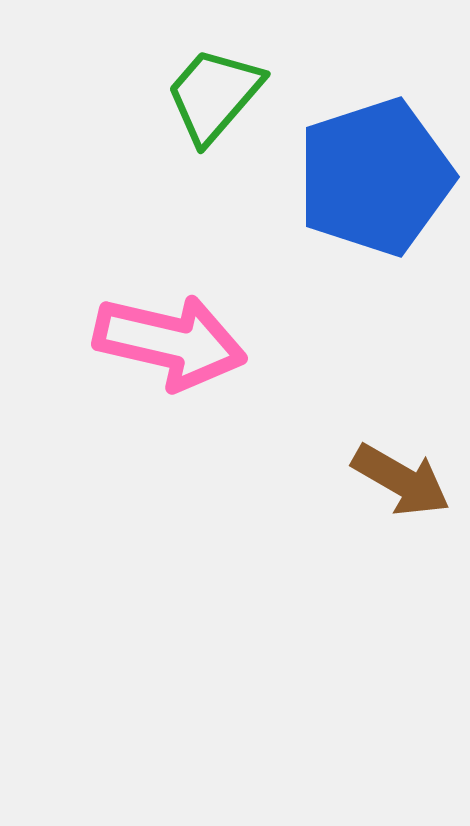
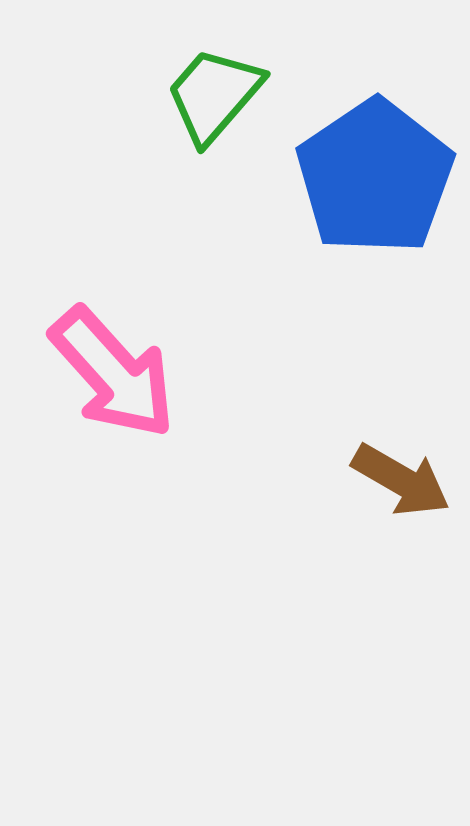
blue pentagon: rotated 16 degrees counterclockwise
pink arrow: moved 57 px left, 31 px down; rotated 35 degrees clockwise
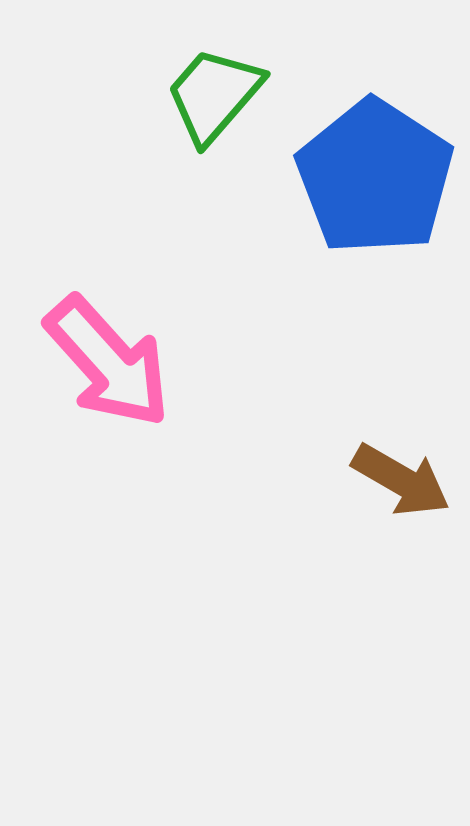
blue pentagon: rotated 5 degrees counterclockwise
pink arrow: moved 5 px left, 11 px up
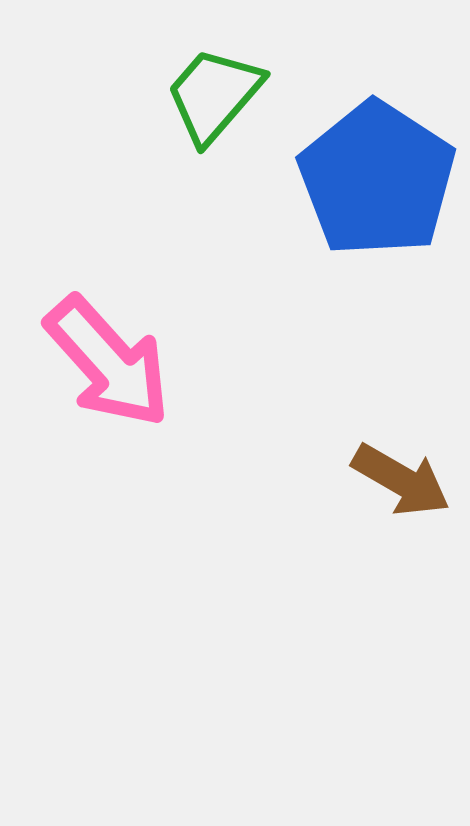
blue pentagon: moved 2 px right, 2 px down
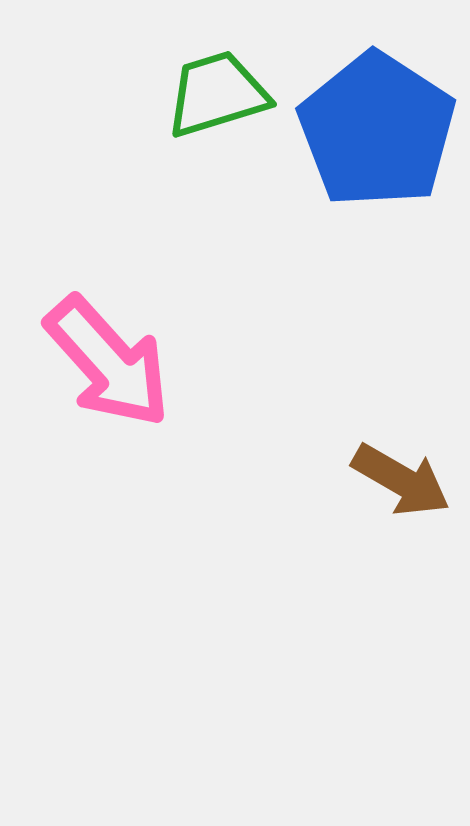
green trapezoid: moved 3 px right, 1 px up; rotated 32 degrees clockwise
blue pentagon: moved 49 px up
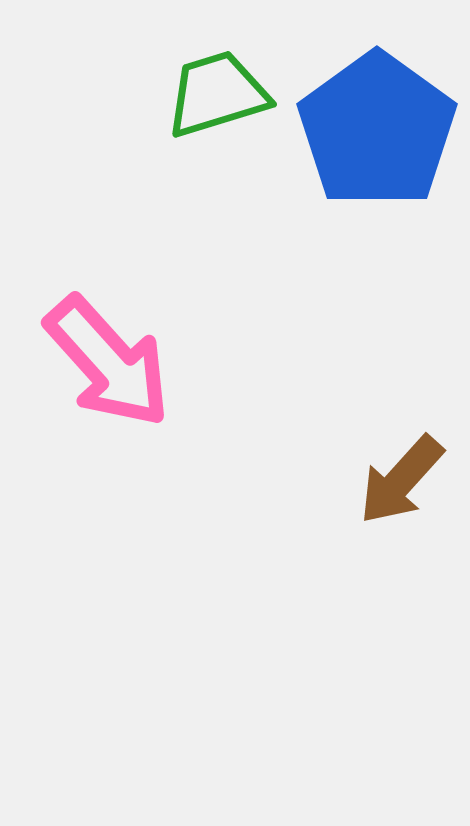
blue pentagon: rotated 3 degrees clockwise
brown arrow: rotated 102 degrees clockwise
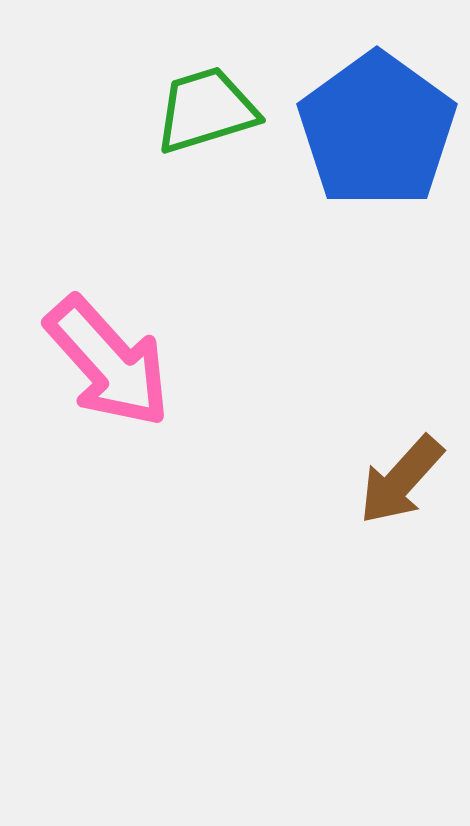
green trapezoid: moved 11 px left, 16 px down
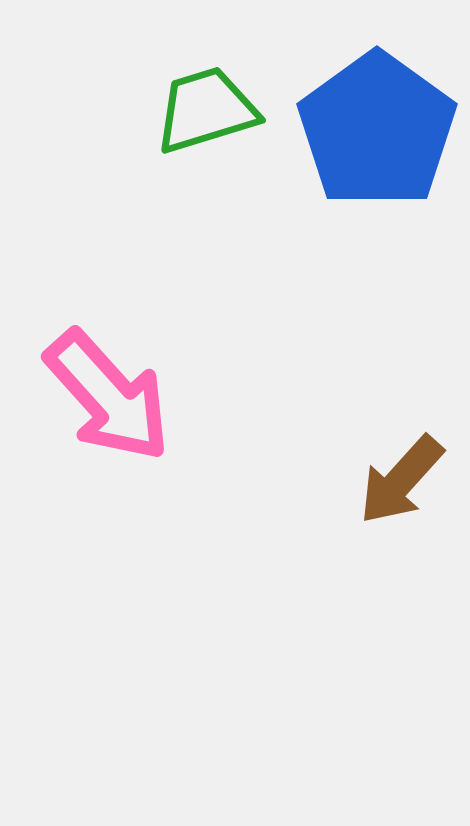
pink arrow: moved 34 px down
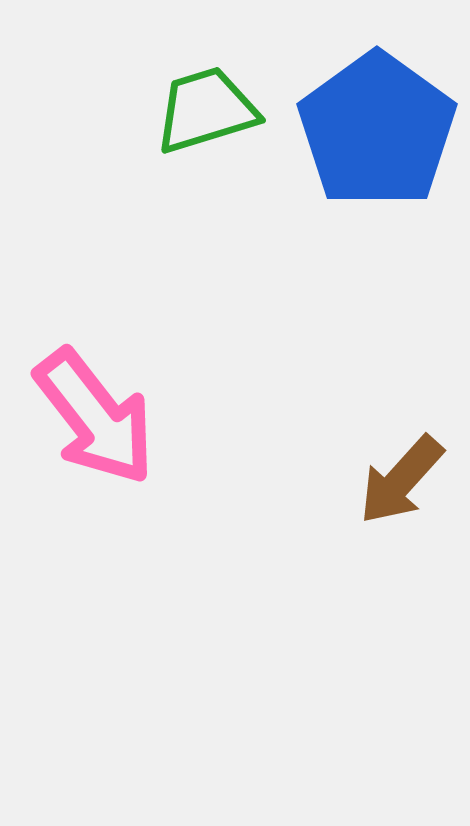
pink arrow: moved 13 px left, 21 px down; rotated 4 degrees clockwise
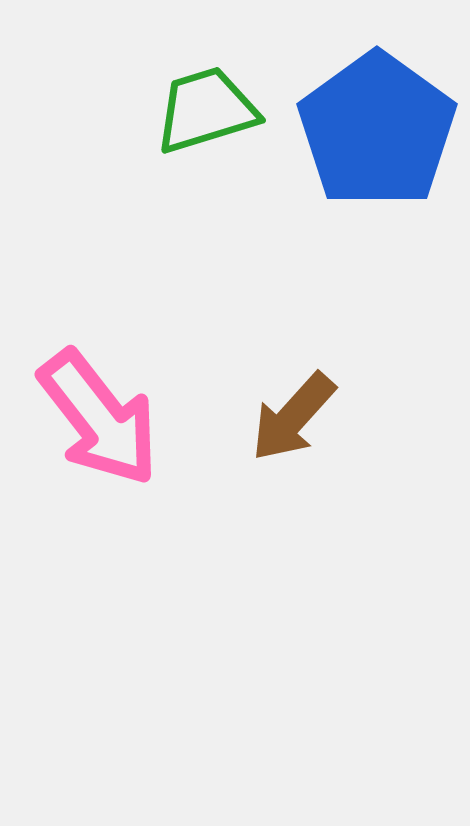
pink arrow: moved 4 px right, 1 px down
brown arrow: moved 108 px left, 63 px up
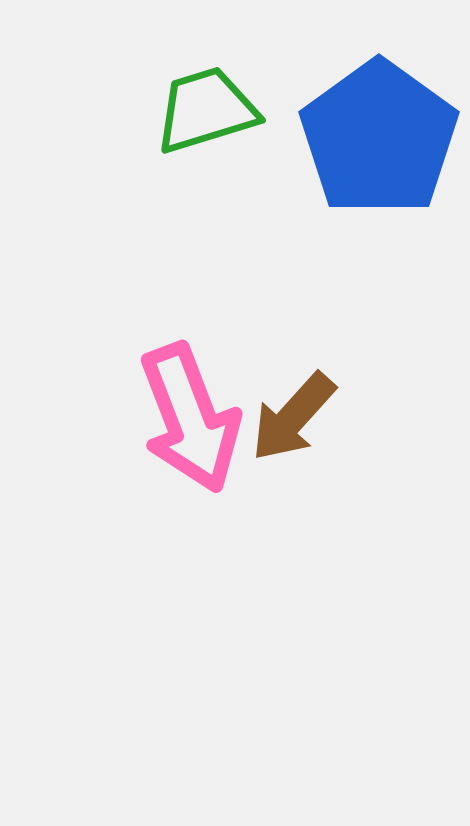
blue pentagon: moved 2 px right, 8 px down
pink arrow: moved 91 px right; rotated 17 degrees clockwise
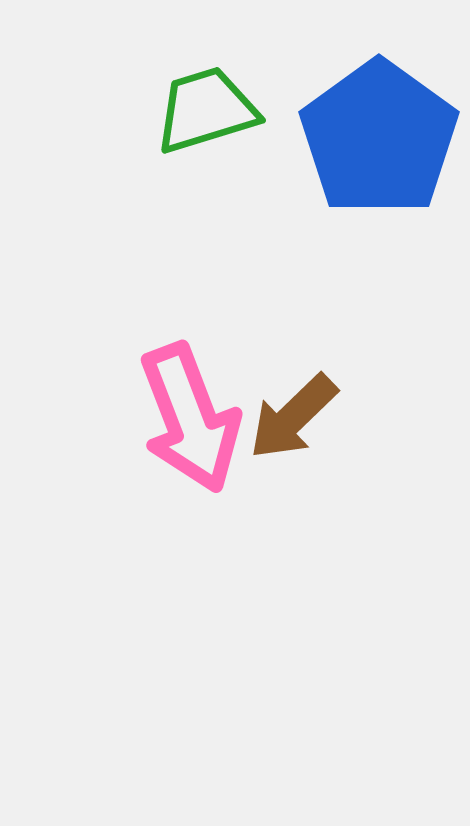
brown arrow: rotated 4 degrees clockwise
